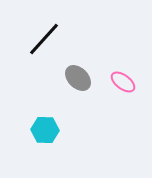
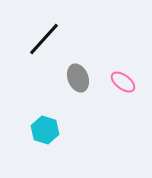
gray ellipse: rotated 24 degrees clockwise
cyan hexagon: rotated 16 degrees clockwise
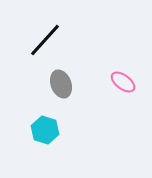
black line: moved 1 px right, 1 px down
gray ellipse: moved 17 px left, 6 px down
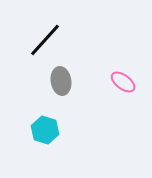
gray ellipse: moved 3 px up; rotated 12 degrees clockwise
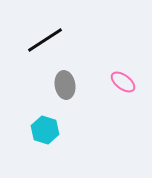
black line: rotated 15 degrees clockwise
gray ellipse: moved 4 px right, 4 px down
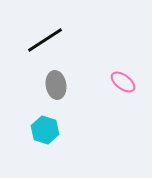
gray ellipse: moved 9 px left
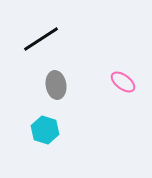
black line: moved 4 px left, 1 px up
